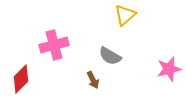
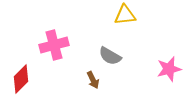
yellow triangle: rotated 35 degrees clockwise
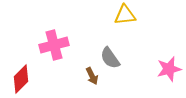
gray semicircle: moved 2 px down; rotated 25 degrees clockwise
brown arrow: moved 1 px left, 4 px up
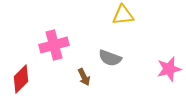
yellow triangle: moved 2 px left
gray semicircle: rotated 35 degrees counterclockwise
brown arrow: moved 8 px left, 1 px down
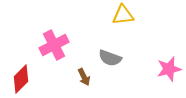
pink cross: rotated 12 degrees counterclockwise
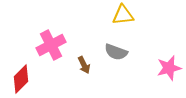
pink cross: moved 3 px left
gray semicircle: moved 6 px right, 6 px up
pink star: moved 1 px up
brown arrow: moved 12 px up
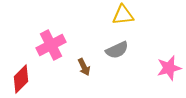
gray semicircle: moved 1 px right, 2 px up; rotated 45 degrees counterclockwise
brown arrow: moved 2 px down
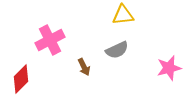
pink cross: moved 1 px left, 5 px up
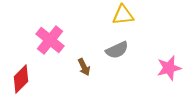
pink cross: rotated 24 degrees counterclockwise
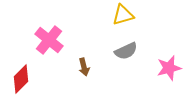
yellow triangle: rotated 10 degrees counterclockwise
pink cross: moved 1 px left
gray semicircle: moved 9 px right, 1 px down
brown arrow: rotated 12 degrees clockwise
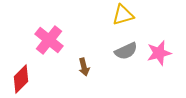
pink star: moved 10 px left, 15 px up
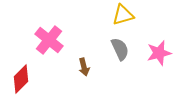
gray semicircle: moved 6 px left, 2 px up; rotated 90 degrees counterclockwise
